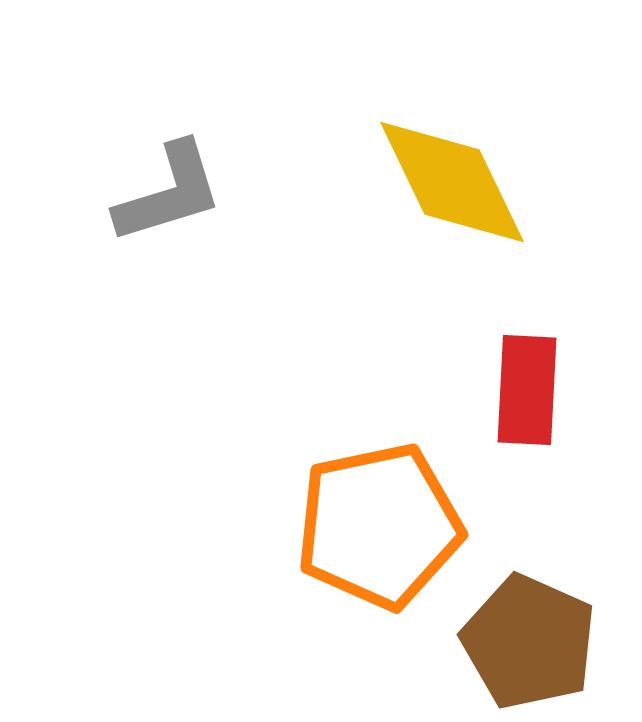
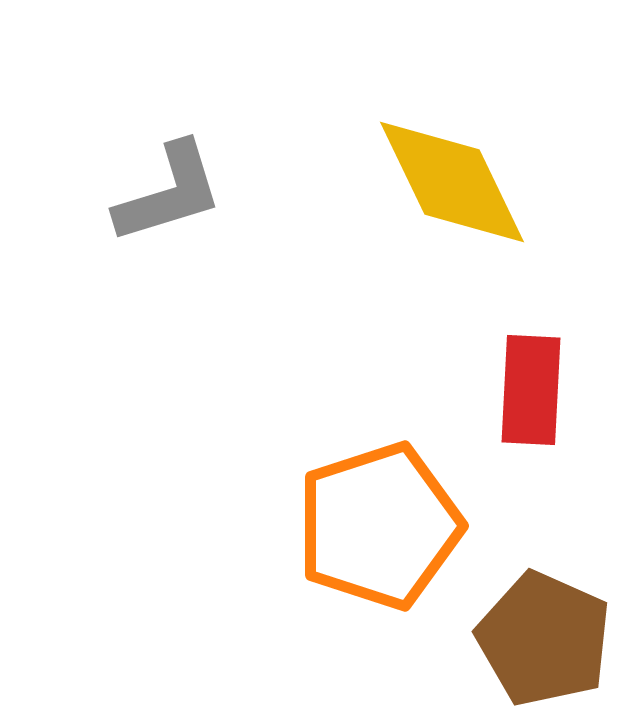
red rectangle: moved 4 px right
orange pentagon: rotated 6 degrees counterclockwise
brown pentagon: moved 15 px right, 3 px up
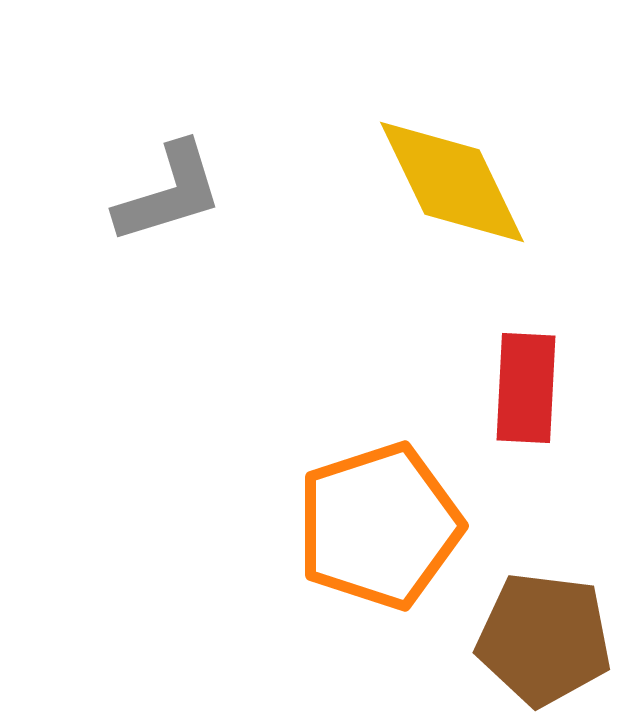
red rectangle: moved 5 px left, 2 px up
brown pentagon: rotated 17 degrees counterclockwise
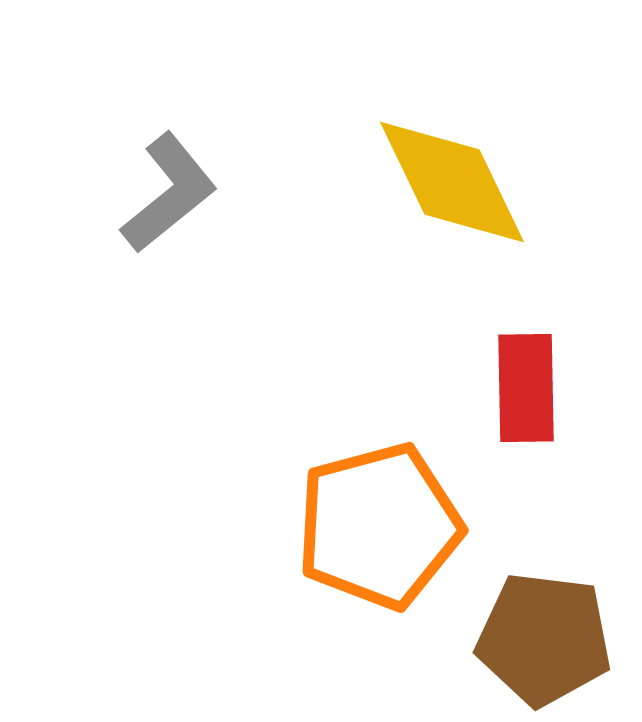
gray L-shape: rotated 22 degrees counterclockwise
red rectangle: rotated 4 degrees counterclockwise
orange pentagon: rotated 3 degrees clockwise
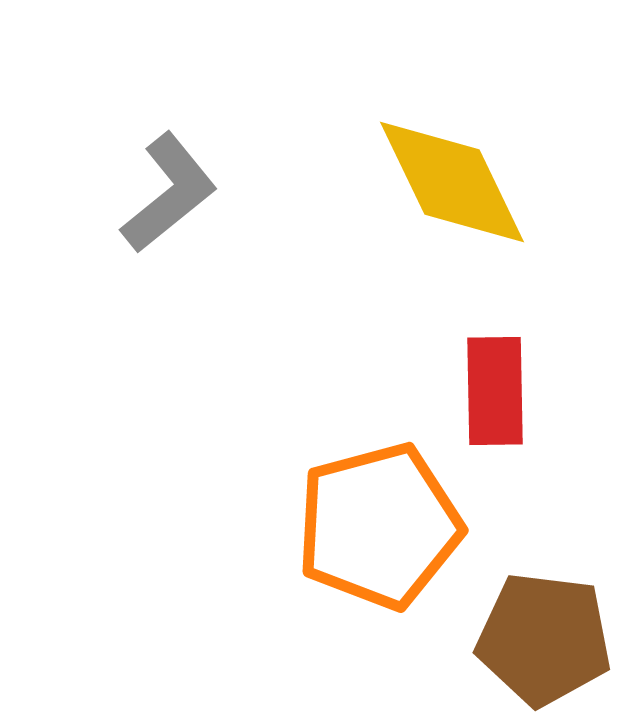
red rectangle: moved 31 px left, 3 px down
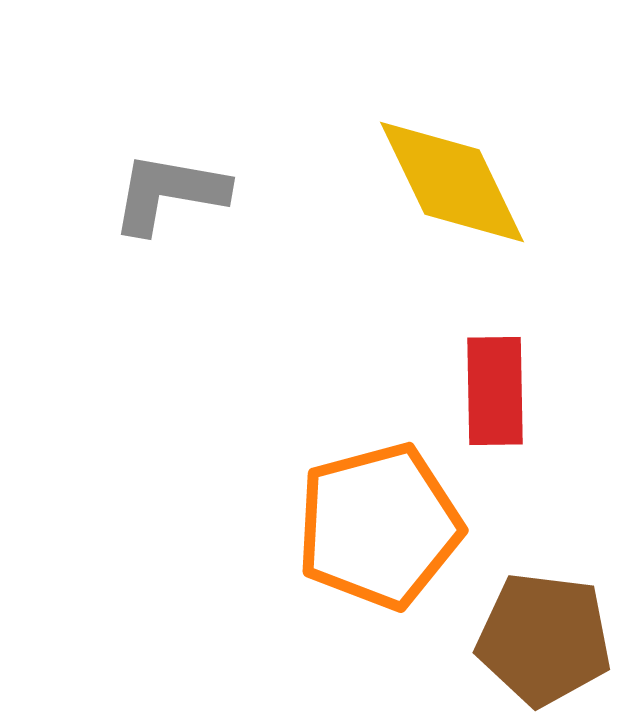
gray L-shape: rotated 131 degrees counterclockwise
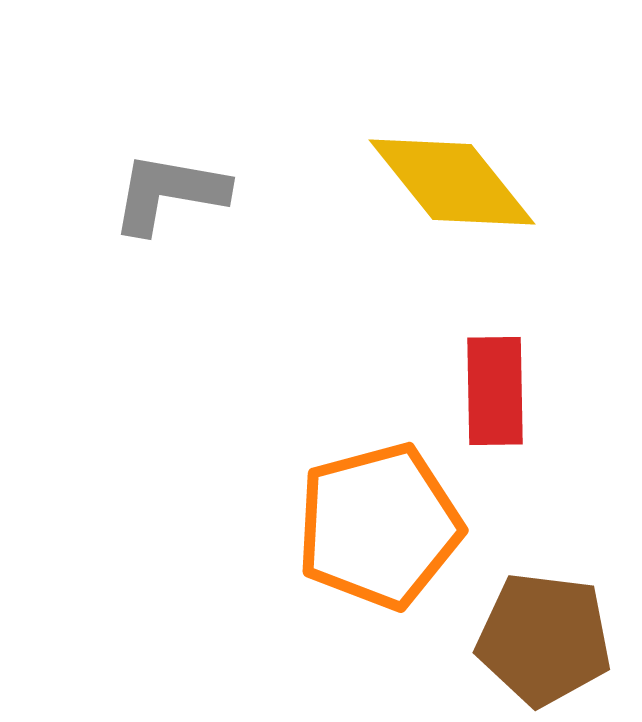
yellow diamond: rotated 13 degrees counterclockwise
